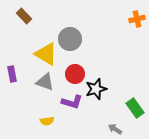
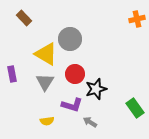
brown rectangle: moved 2 px down
gray triangle: rotated 42 degrees clockwise
purple L-shape: moved 3 px down
gray arrow: moved 25 px left, 7 px up
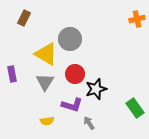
brown rectangle: rotated 70 degrees clockwise
gray arrow: moved 1 px left, 1 px down; rotated 24 degrees clockwise
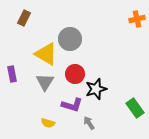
yellow semicircle: moved 1 px right, 2 px down; rotated 24 degrees clockwise
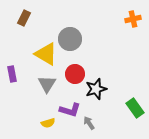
orange cross: moved 4 px left
gray triangle: moved 2 px right, 2 px down
purple L-shape: moved 2 px left, 5 px down
yellow semicircle: rotated 32 degrees counterclockwise
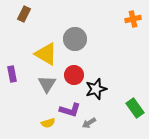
brown rectangle: moved 4 px up
gray circle: moved 5 px right
red circle: moved 1 px left, 1 px down
gray arrow: rotated 88 degrees counterclockwise
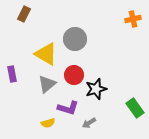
gray triangle: rotated 18 degrees clockwise
purple L-shape: moved 2 px left, 2 px up
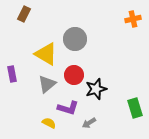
green rectangle: rotated 18 degrees clockwise
yellow semicircle: moved 1 px right; rotated 136 degrees counterclockwise
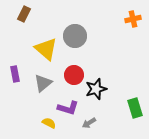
gray circle: moved 3 px up
yellow triangle: moved 5 px up; rotated 10 degrees clockwise
purple rectangle: moved 3 px right
gray triangle: moved 4 px left, 1 px up
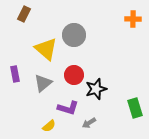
orange cross: rotated 14 degrees clockwise
gray circle: moved 1 px left, 1 px up
yellow semicircle: moved 3 px down; rotated 112 degrees clockwise
